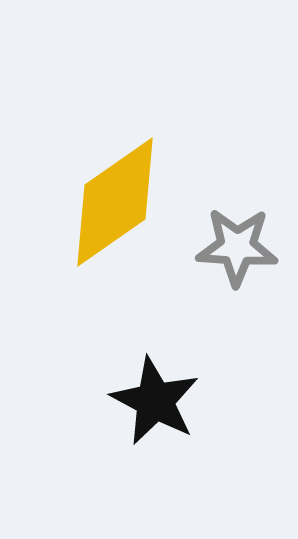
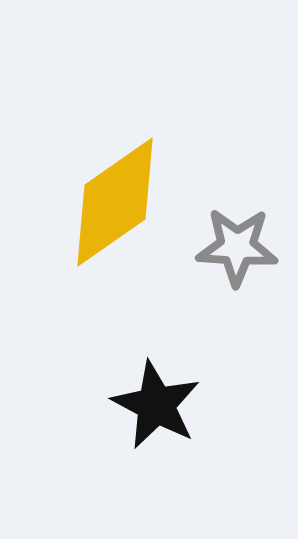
black star: moved 1 px right, 4 px down
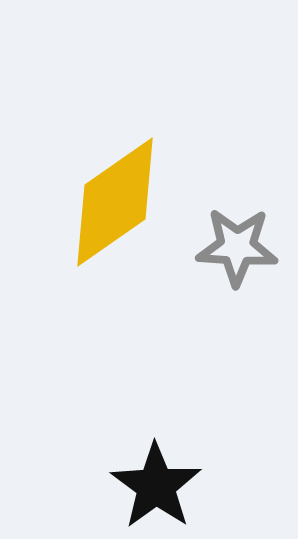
black star: moved 81 px down; rotated 8 degrees clockwise
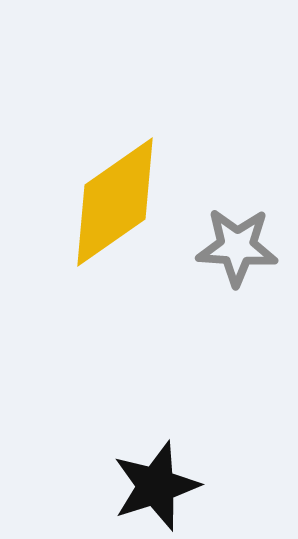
black star: rotated 18 degrees clockwise
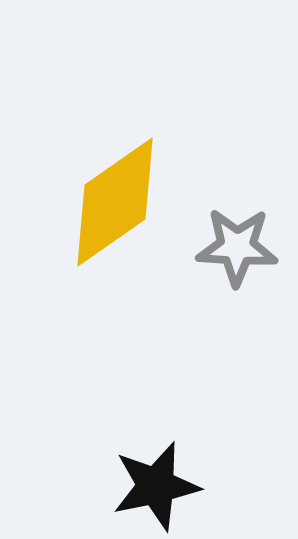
black star: rotated 6 degrees clockwise
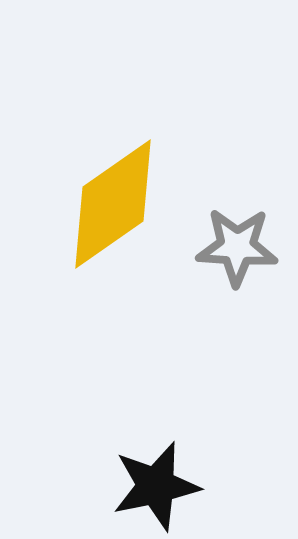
yellow diamond: moved 2 px left, 2 px down
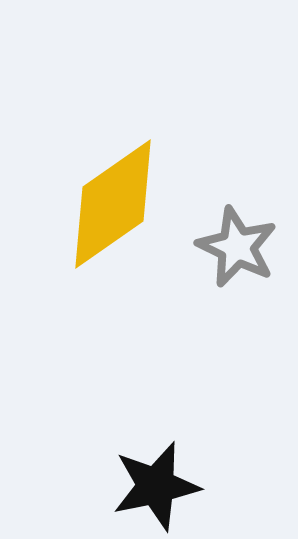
gray star: rotated 22 degrees clockwise
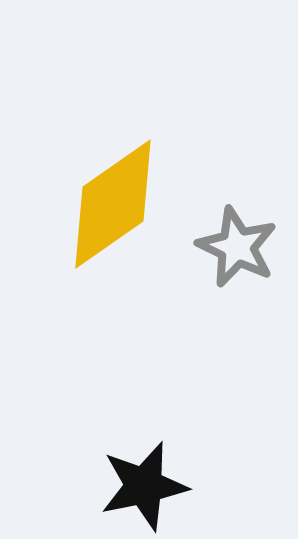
black star: moved 12 px left
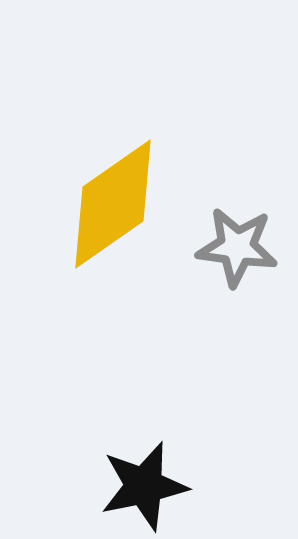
gray star: rotated 18 degrees counterclockwise
